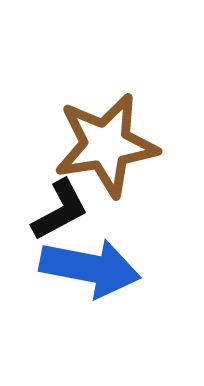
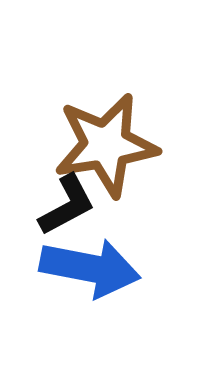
black L-shape: moved 7 px right, 5 px up
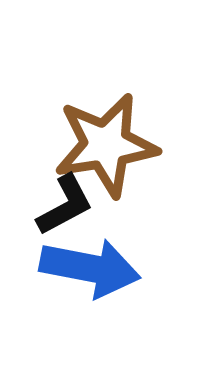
black L-shape: moved 2 px left
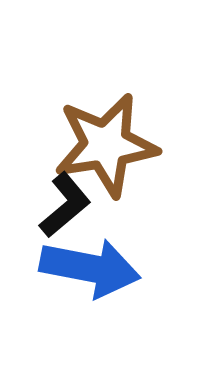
black L-shape: rotated 12 degrees counterclockwise
